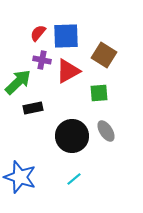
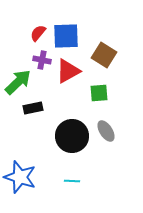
cyan line: moved 2 px left, 2 px down; rotated 42 degrees clockwise
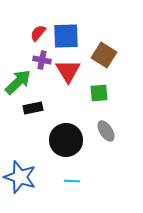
red triangle: rotated 32 degrees counterclockwise
black circle: moved 6 px left, 4 px down
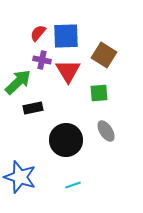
cyan line: moved 1 px right, 4 px down; rotated 21 degrees counterclockwise
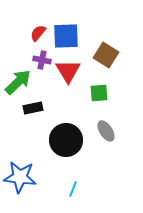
brown square: moved 2 px right
blue star: rotated 12 degrees counterclockwise
cyan line: moved 4 px down; rotated 49 degrees counterclockwise
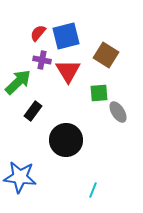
blue square: rotated 12 degrees counterclockwise
black rectangle: moved 3 px down; rotated 42 degrees counterclockwise
gray ellipse: moved 12 px right, 19 px up
cyan line: moved 20 px right, 1 px down
